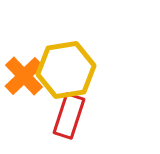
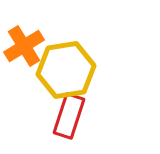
orange cross: moved 30 px up; rotated 12 degrees clockwise
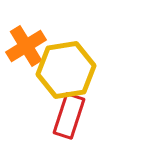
orange cross: moved 2 px right
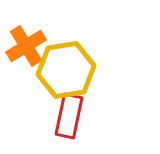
red rectangle: rotated 6 degrees counterclockwise
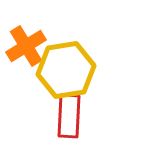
red rectangle: rotated 9 degrees counterclockwise
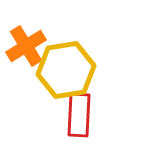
red rectangle: moved 10 px right, 1 px up
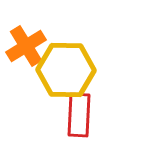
yellow hexagon: rotated 10 degrees clockwise
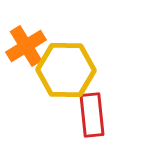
red rectangle: moved 13 px right; rotated 9 degrees counterclockwise
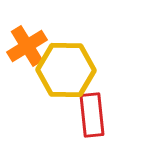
orange cross: moved 1 px right
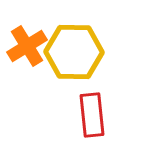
yellow hexagon: moved 8 px right, 18 px up
